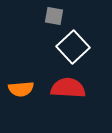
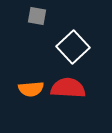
gray square: moved 17 px left
orange semicircle: moved 10 px right
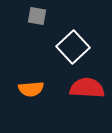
red semicircle: moved 19 px right
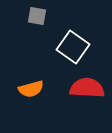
white square: rotated 12 degrees counterclockwise
orange semicircle: rotated 10 degrees counterclockwise
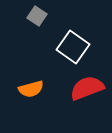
gray square: rotated 24 degrees clockwise
red semicircle: rotated 24 degrees counterclockwise
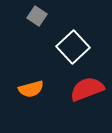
white square: rotated 12 degrees clockwise
red semicircle: moved 1 px down
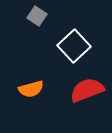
white square: moved 1 px right, 1 px up
red semicircle: moved 1 px down
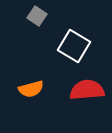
white square: rotated 16 degrees counterclockwise
red semicircle: rotated 16 degrees clockwise
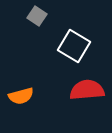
orange semicircle: moved 10 px left, 7 px down
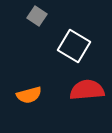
orange semicircle: moved 8 px right, 1 px up
